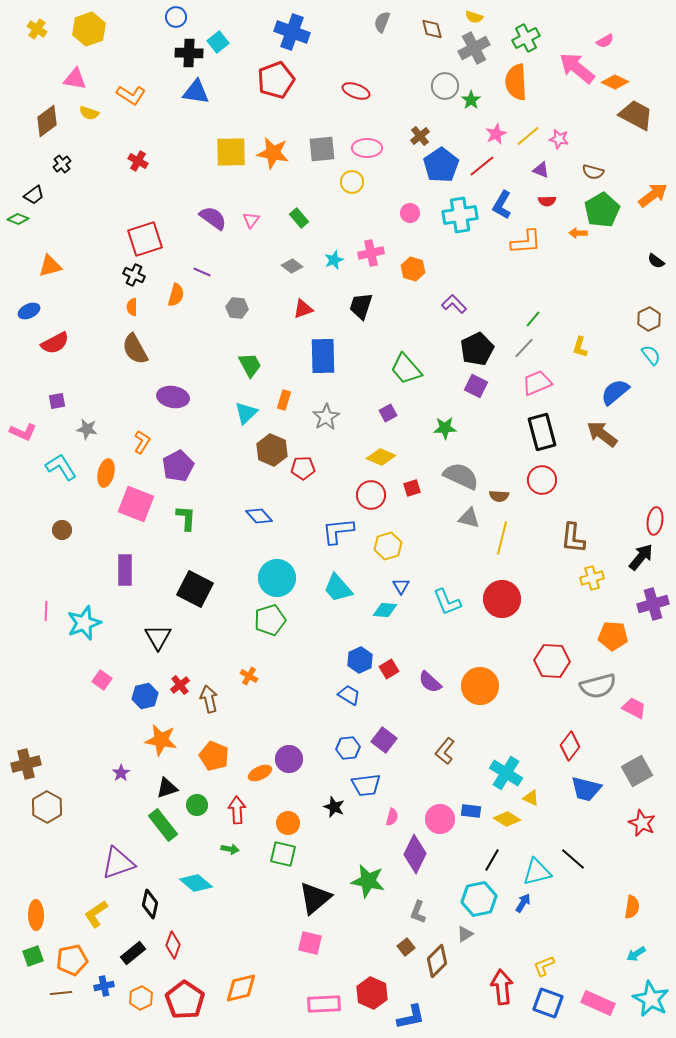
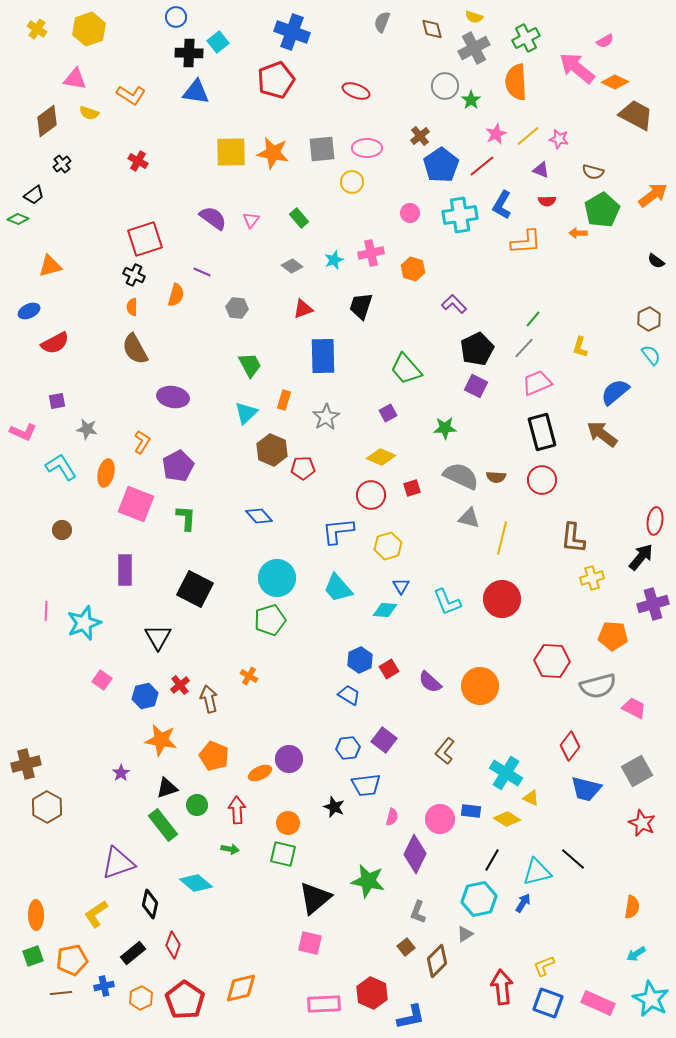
brown semicircle at (499, 496): moved 3 px left, 19 px up
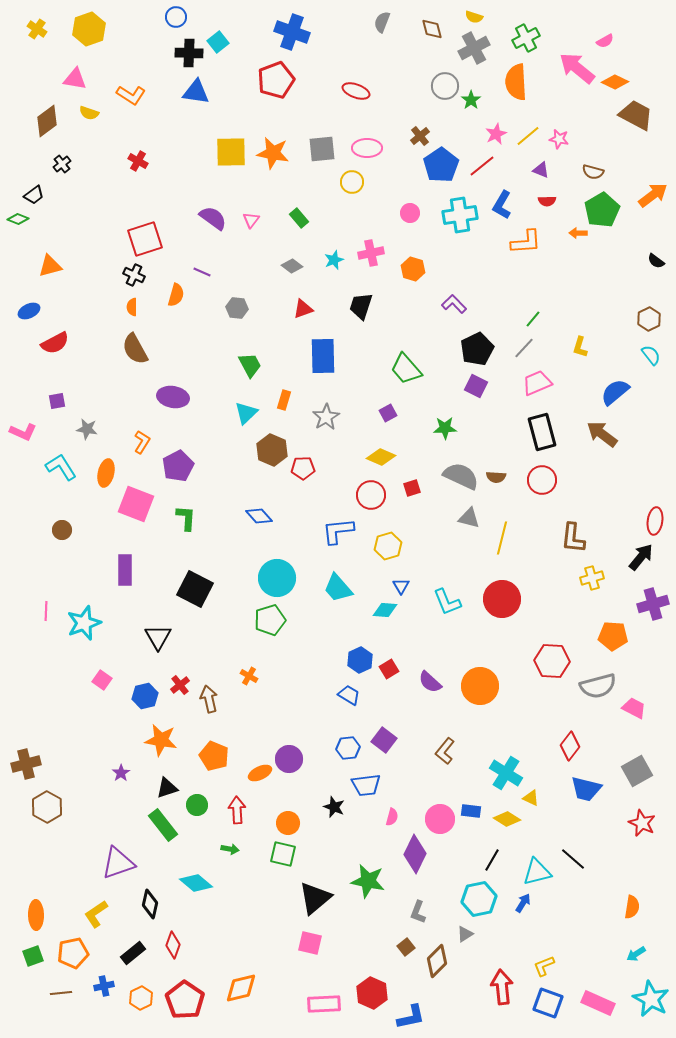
orange pentagon at (72, 960): moved 1 px right, 7 px up
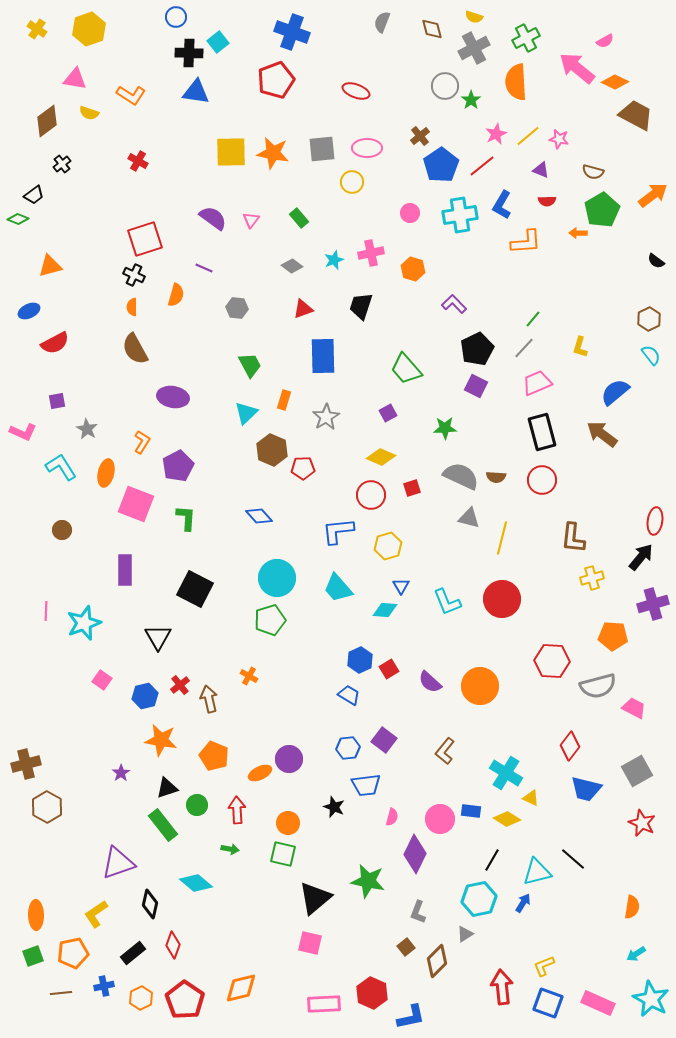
purple line at (202, 272): moved 2 px right, 4 px up
gray star at (87, 429): rotated 20 degrees clockwise
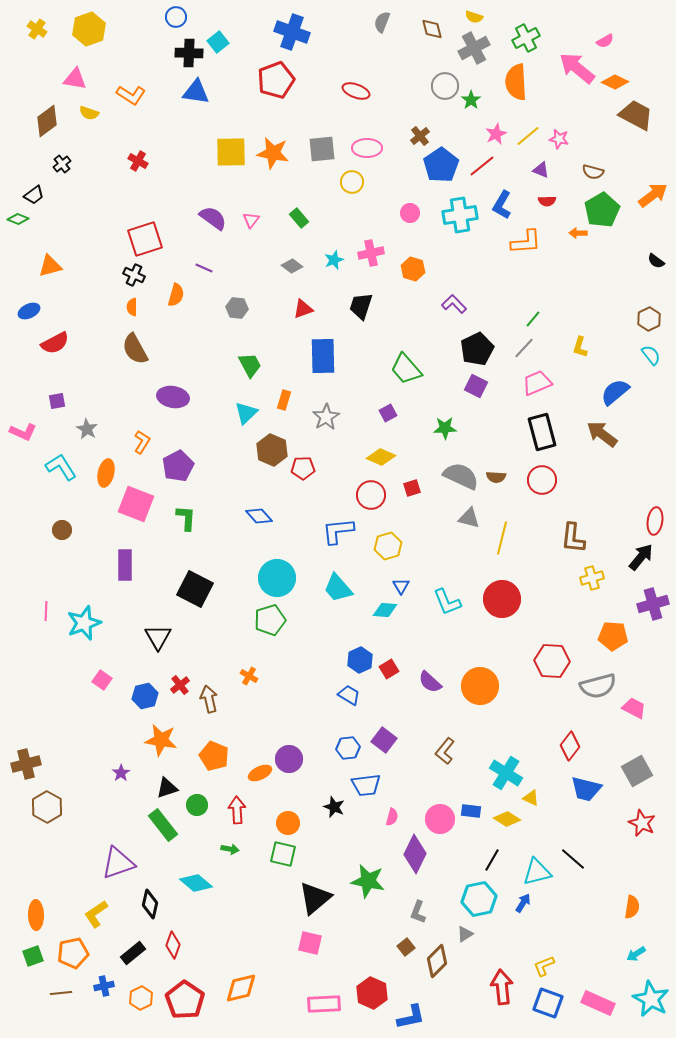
purple rectangle at (125, 570): moved 5 px up
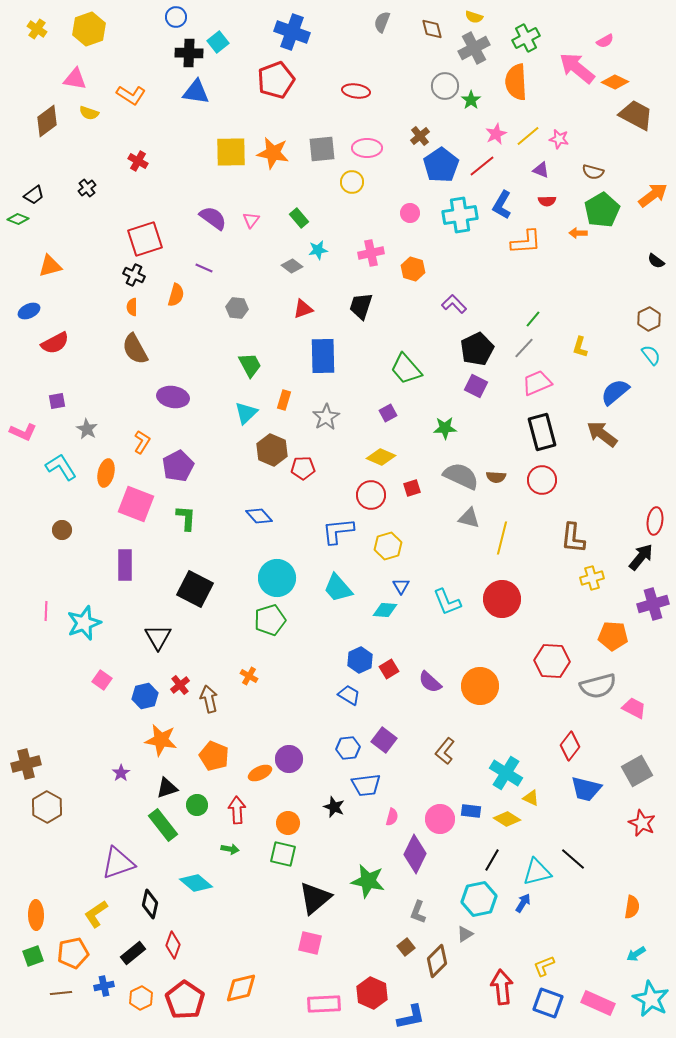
red ellipse at (356, 91): rotated 12 degrees counterclockwise
black cross at (62, 164): moved 25 px right, 24 px down
cyan star at (334, 260): moved 16 px left, 10 px up; rotated 12 degrees clockwise
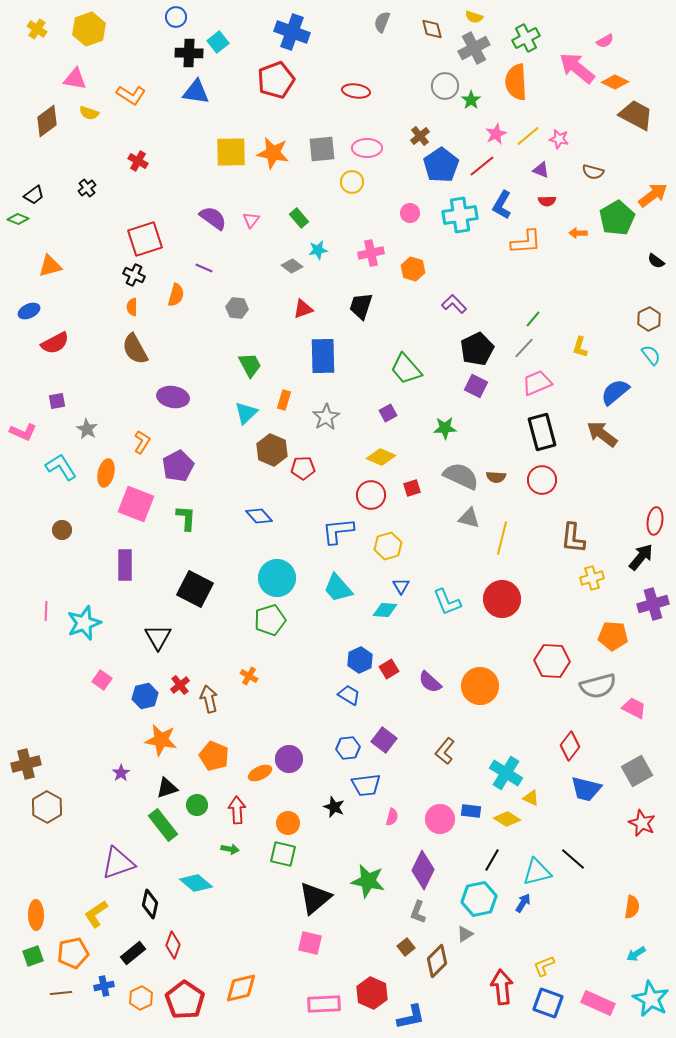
green pentagon at (602, 210): moved 15 px right, 8 px down
purple diamond at (415, 854): moved 8 px right, 16 px down
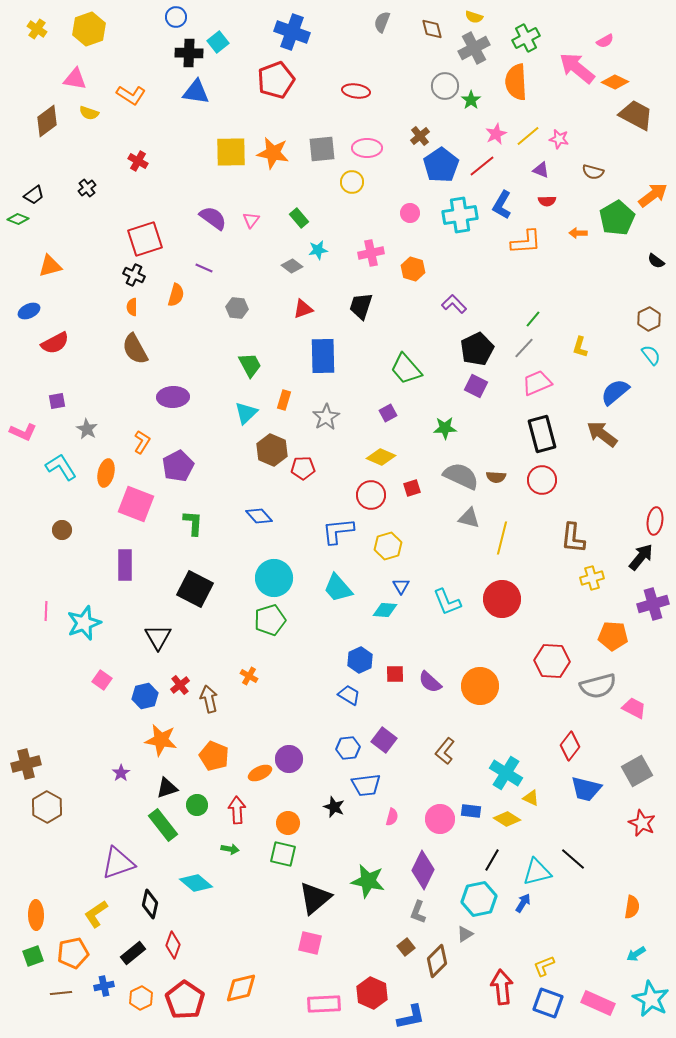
purple ellipse at (173, 397): rotated 12 degrees counterclockwise
black rectangle at (542, 432): moved 2 px down
green L-shape at (186, 518): moved 7 px right, 5 px down
cyan circle at (277, 578): moved 3 px left
red square at (389, 669): moved 6 px right, 5 px down; rotated 30 degrees clockwise
